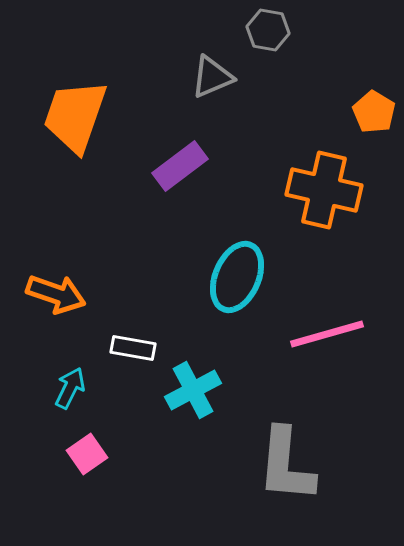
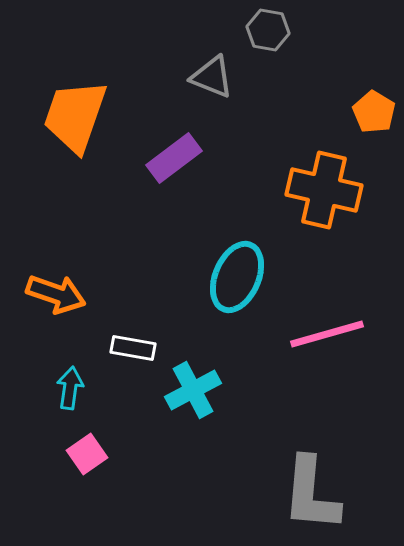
gray triangle: rotated 45 degrees clockwise
purple rectangle: moved 6 px left, 8 px up
cyan arrow: rotated 18 degrees counterclockwise
gray L-shape: moved 25 px right, 29 px down
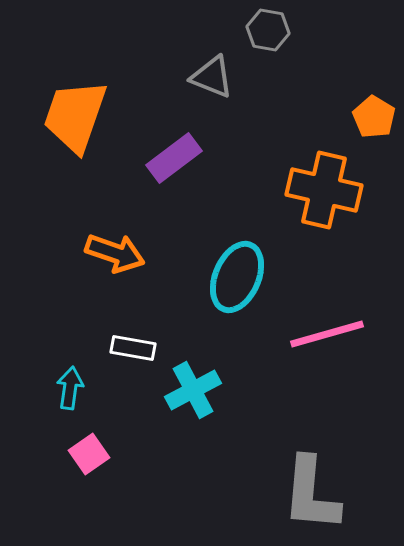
orange pentagon: moved 5 px down
orange arrow: moved 59 px right, 41 px up
pink square: moved 2 px right
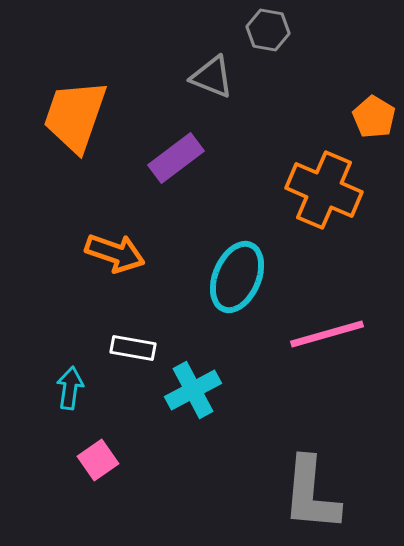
purple rectangle: moved 2 px right
orange cross: rotated 10 degrees clockwise
pink square: moved 9 px right, 6 px down
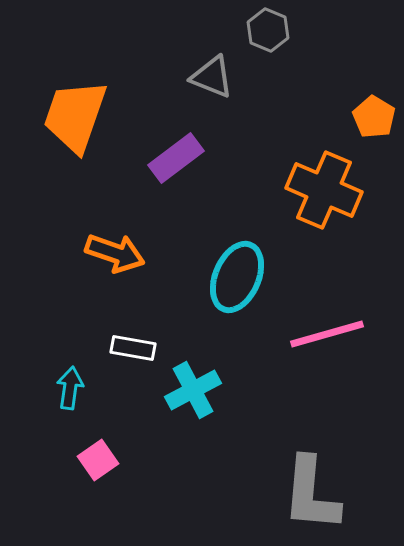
gray hexagon: rotated 12 degrees clockwise
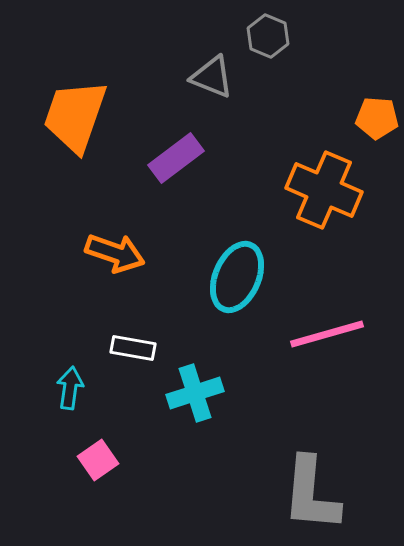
gray hexagon: moved 6 px down
orange pentagon: moved 3 px right, 1 px down; rotated 27 degrees counterclockwise
cyan cross: moved 2 px right, 3 px down; rotated 10 degrees clockwise
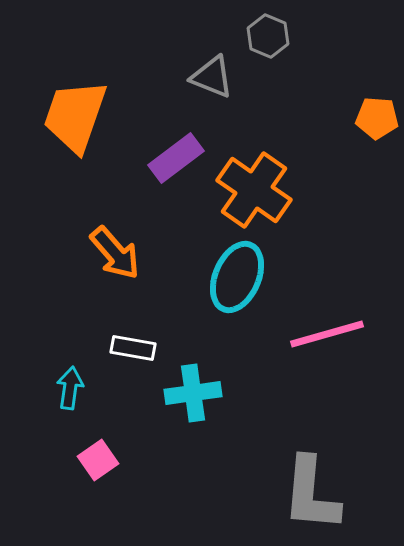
orange cross: moved 70 px left; rotated 12 degrees clockwise
orange arrow: rotated 30 degrees clockwise
cyan cross: moved 2 px left; rotated 10 degrees clockwise
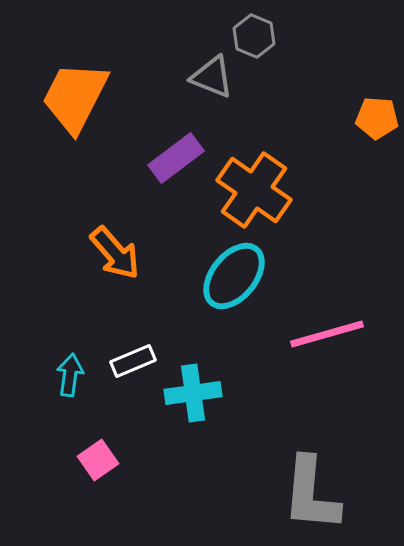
gray hexagon: moved 14 px left
orange trapezoid: moved 19 px up; rotated 8 degrees clockwise
cyan ellipse: moved 3 px left, 1 px up; rotated 16 degrees clockwise
white rectangle: moved 13 px down; rotated 33 degrees counterclockwise
cyan arrow: moved 13 px up
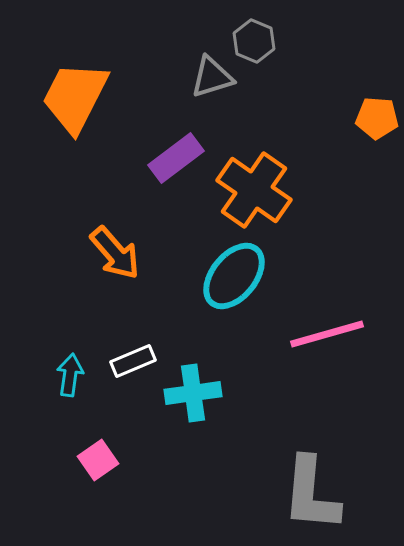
gray hexagon: moved 5 px down
gray triangle: rotated 39 degrees counterclockwise
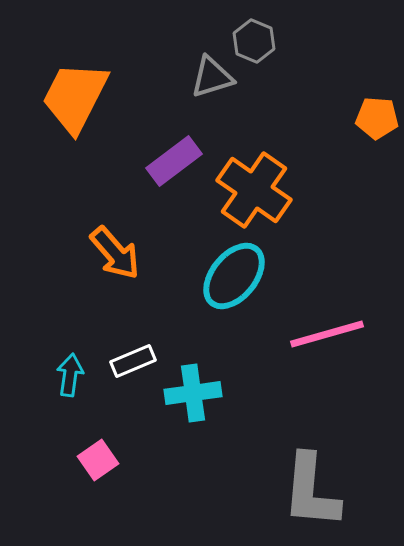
purple rectangle: moved 2 px left, 3 px down
gray L-shape: moved 3 px up
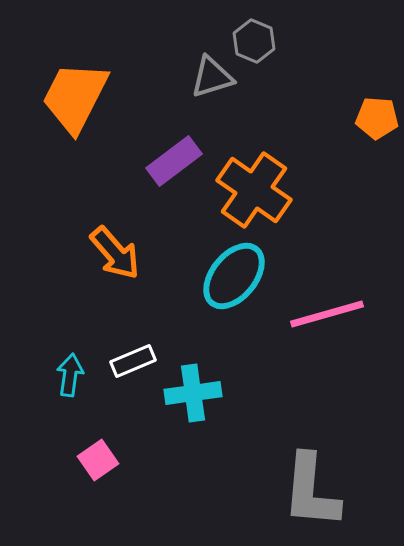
pink line: moved 20 px up
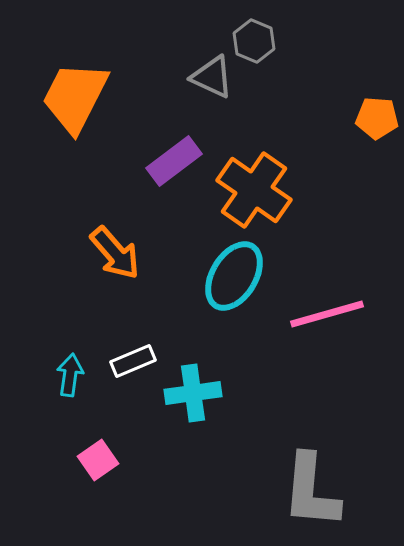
gray triangle: rotated 42 degrees clockwise
cyan ellipse: rotated 8 degrees counterclockwise
